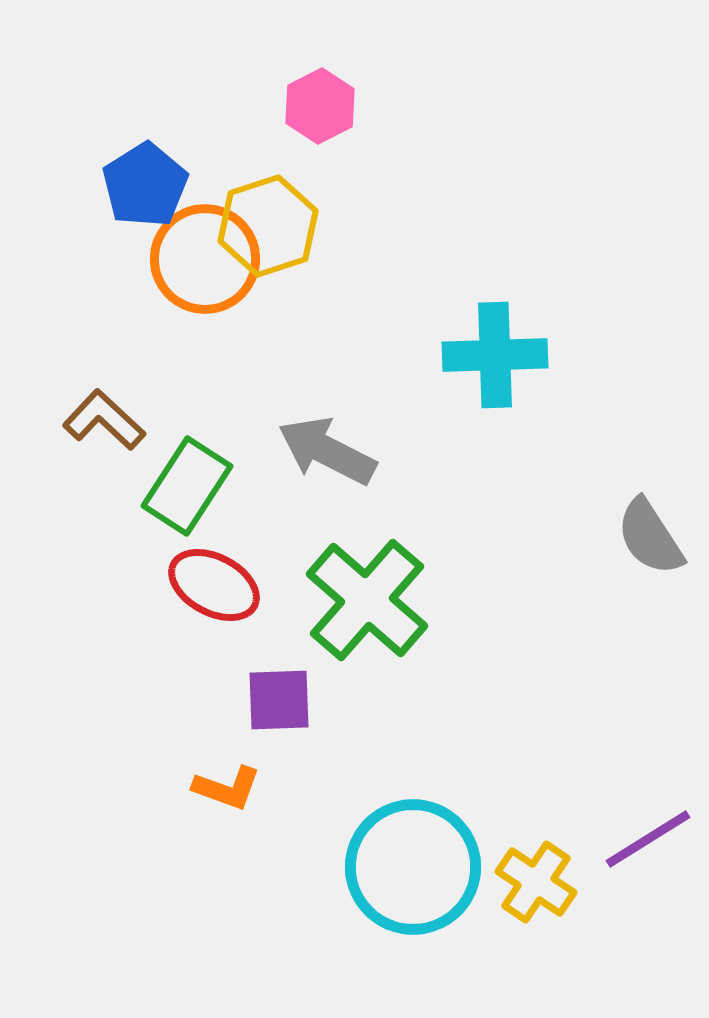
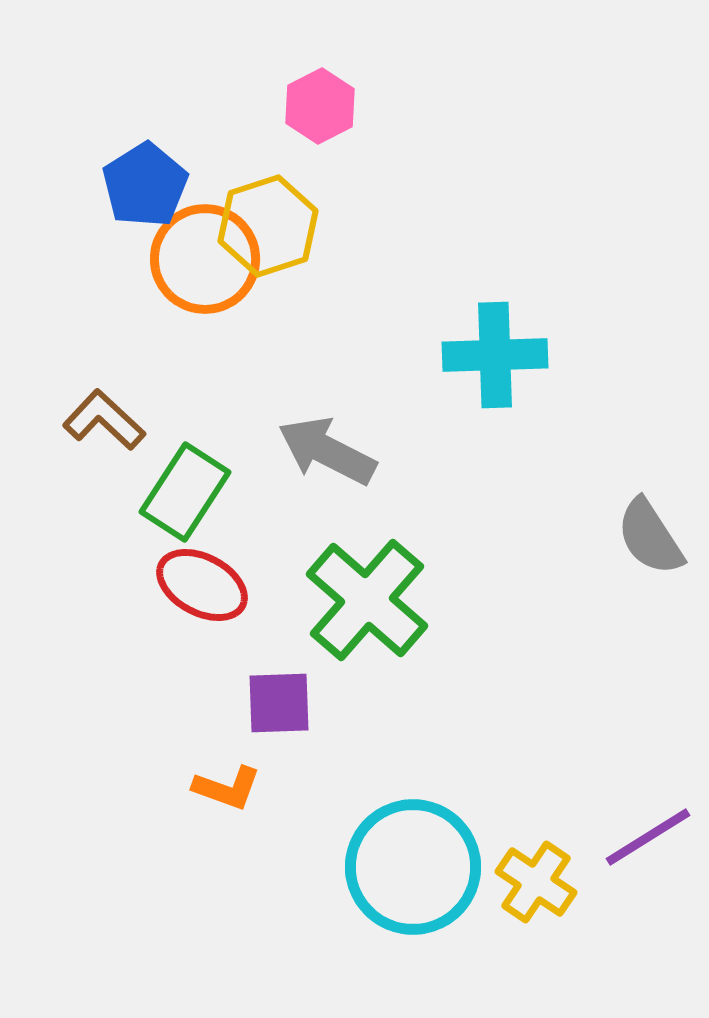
green rectangle: moved 2 px left, 6 px down
red ellipse: moved 12 px left
purple square: moved 3 px down
purple line: moved 2 px up
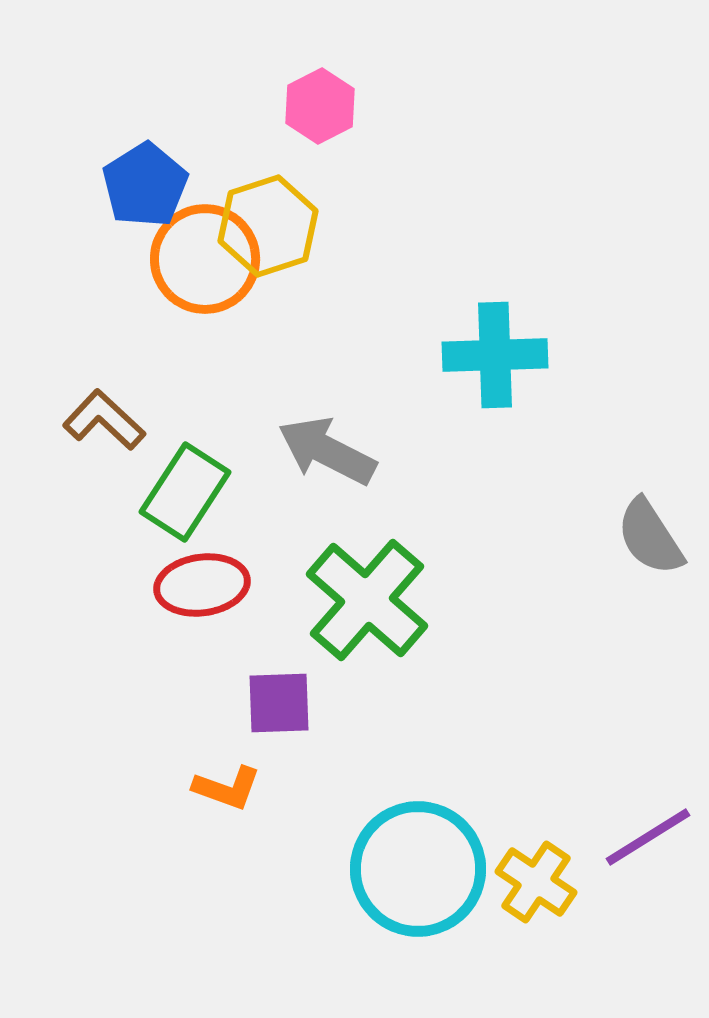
red ellipse: rotated 36 degrees counterclockwise
cyan circle: moved 5 px right, 2 px down
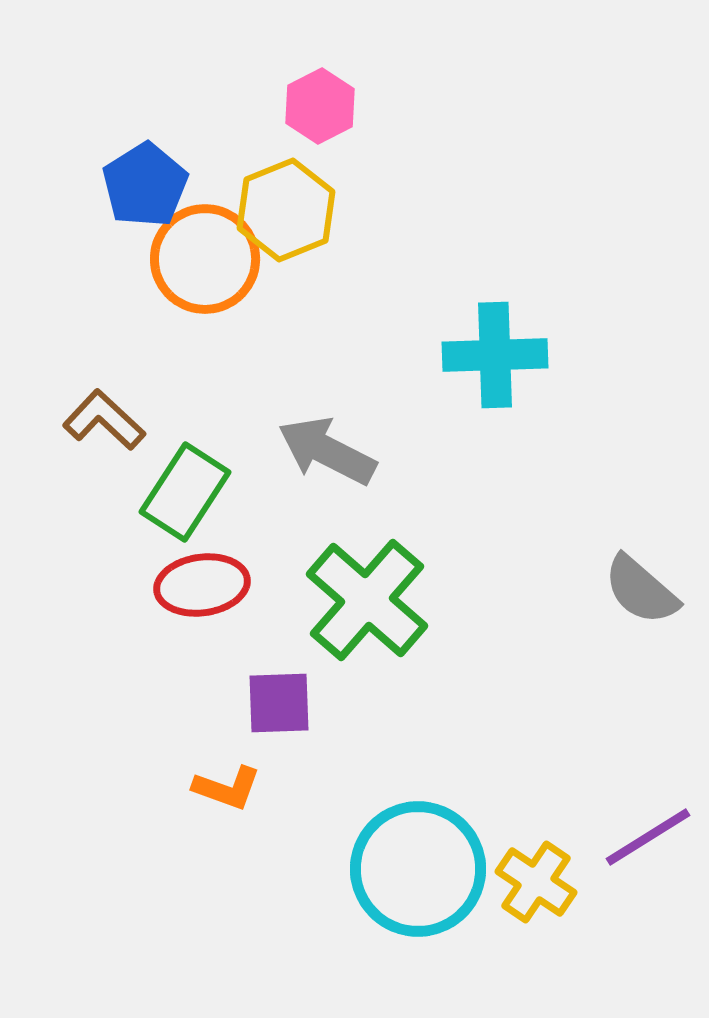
yellow hexagon: moved 18 px right, 16 px up; rotated 4 degrees counterclockwise
gray semicircle: moved 9 px left, 53 px down; rotated 16 degrees counterclockwise
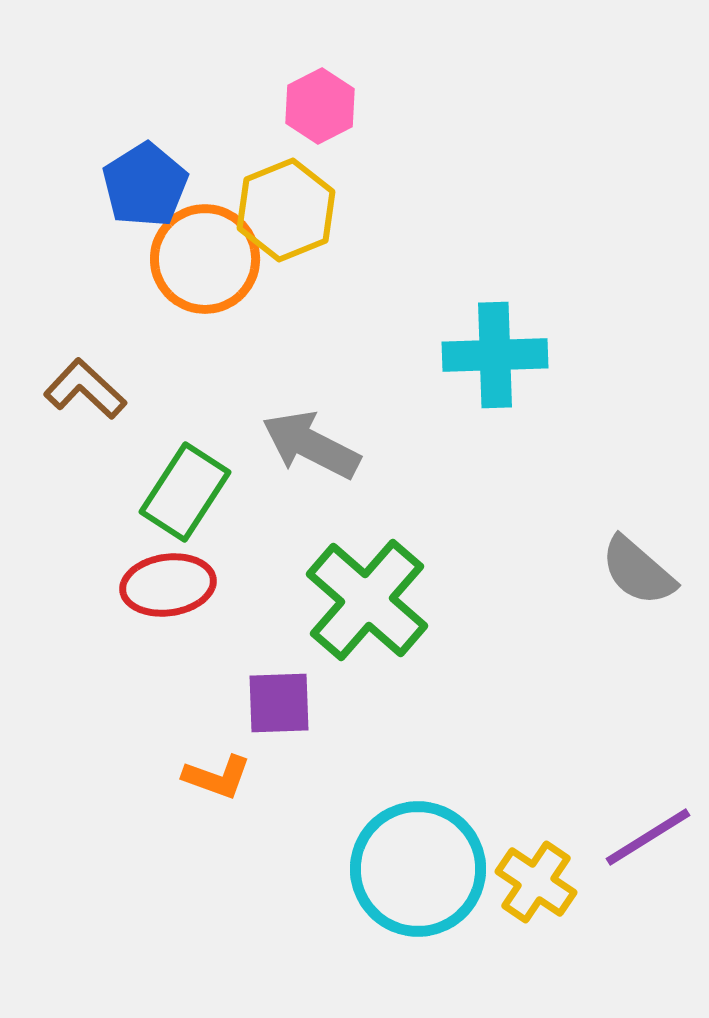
brown L-shape: moved 19 px left, 31 px up
gray arrow: moved 16 px left, 6 px up
red ellipse: moved 34 px left
gray semicircle: moved 3 px left, 19 px up
orange L-shape: moved 10 px left, 11 px up
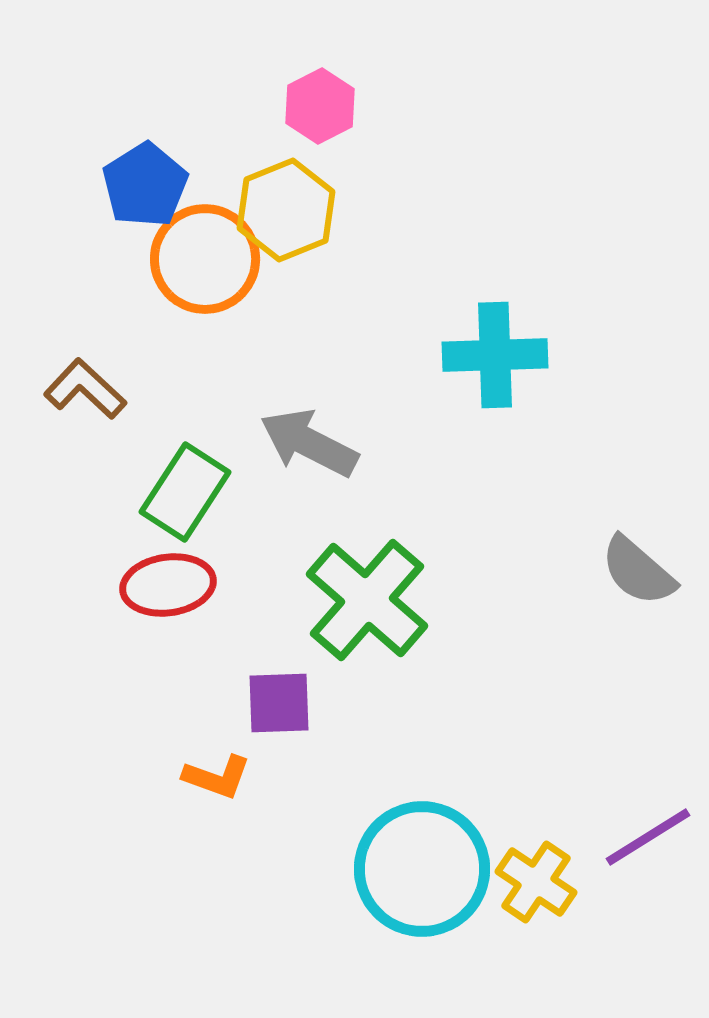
gray arrow: moved 2 px left, 2 px up
cyan circle: moved 4 px right
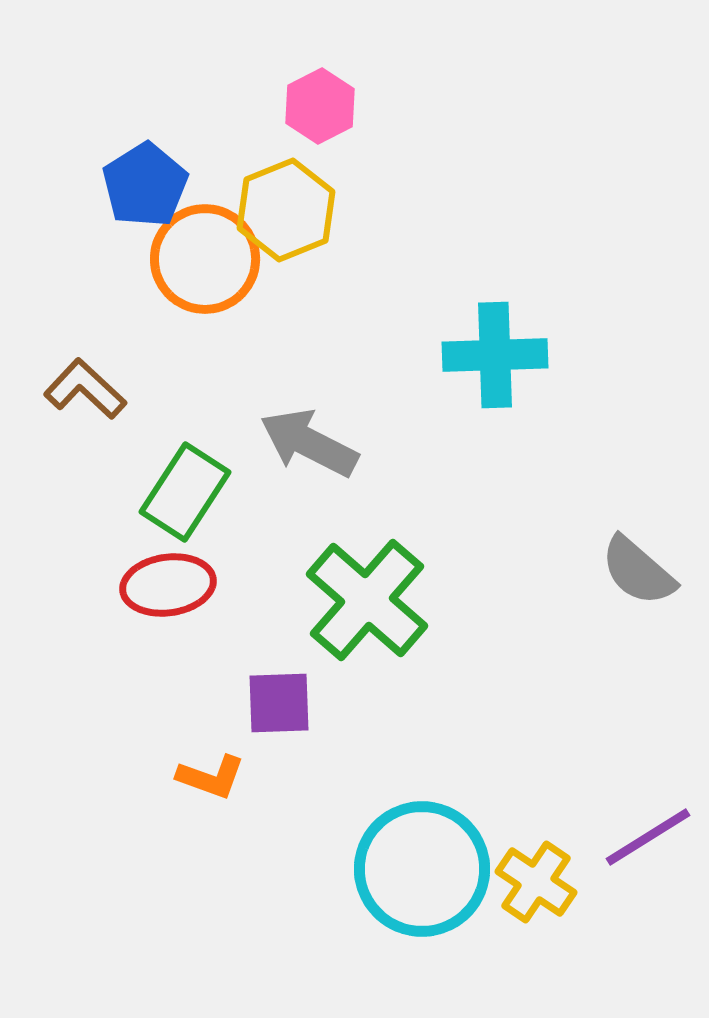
orange L-shape: moved 6 px left
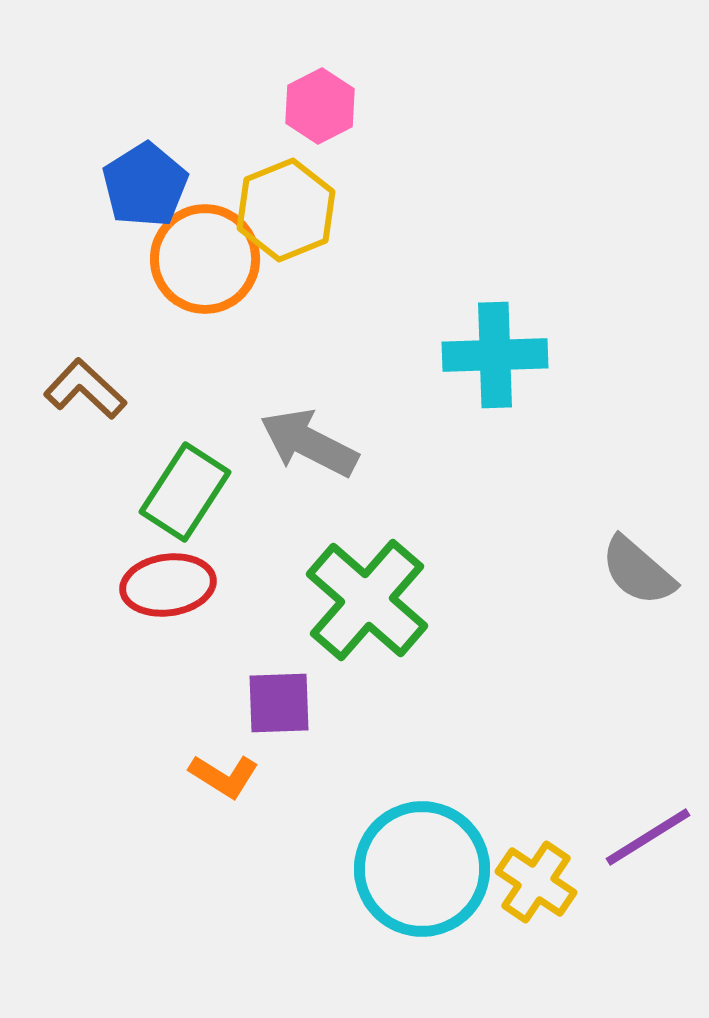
orange L-shape: moved 13 px right, 1 px up; rotated 12 degrees clockwise
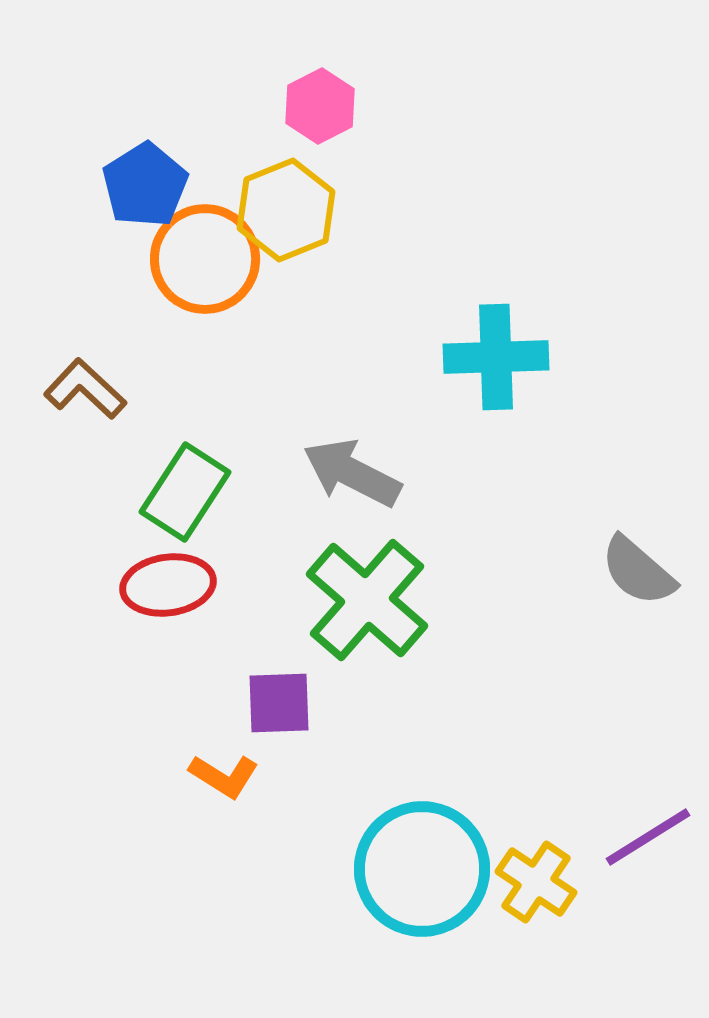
cyan cross: moved 1 px right, 2 px down
gray arrow: moved 43 px right, 30 px down
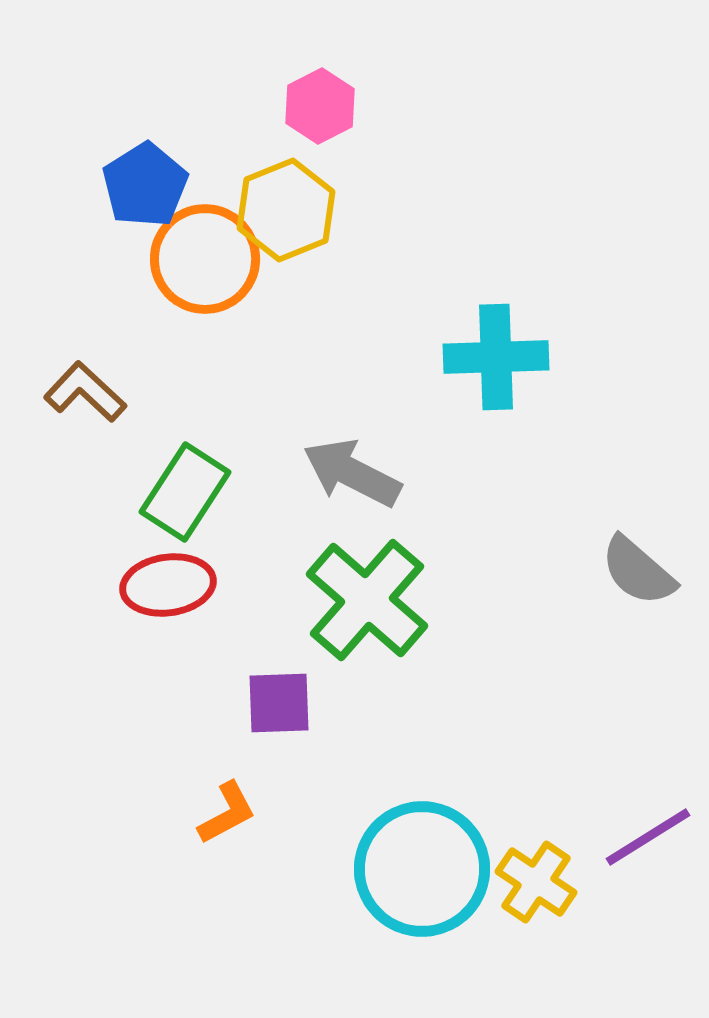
brown L-shape: moved 3 px down
orange L-shape: moved 3 px right, 37 px down; rotated 60 degrees counterclockwise
